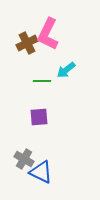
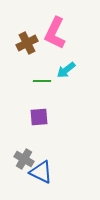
pink L-shape: moved 7 px right, 1 px up
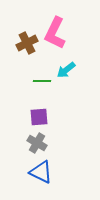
gray cross: moved 13 px right, 16 px up
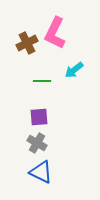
cyan arrow: moved 8 px right
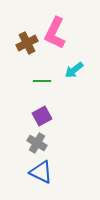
purple square: moved 3 px right, 1 px up; rotated 24 degrees counterclockwise
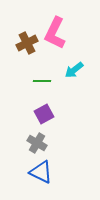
purple square: moved 2 px right, 2 px up
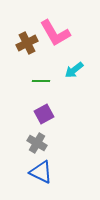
pink L-shape: rotated 56 degrees counterclockwise
green line: moved 1 px left
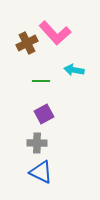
pink L-shape: rotated 12 degrees counterclockwise
cyan arrow: rotated 48 degrees clockwise
gray cross: rotated 30 degrees counterclockwise
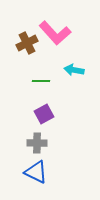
blue triangle: moved 5 px left
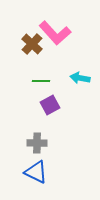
brown cross: moved 5 px right, 1 px down; rotated 20 degrees counterclockwise
cyan arrow: moved 6 px right, 8 px down
purple square: moved 6 px right, 9 px up
